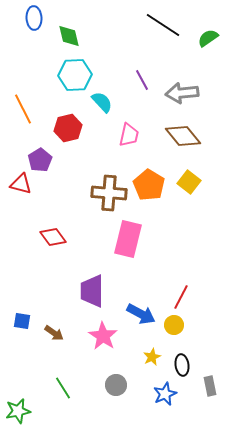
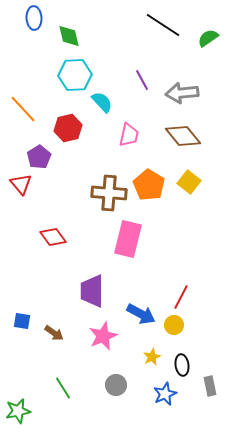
orange line: rotated 16 degrees counterclockwise
purple pentagon: moved 1 px left, 3 px up
red triangle: rotated 35 degrees clockwise
pink star: rotated 16 degrees clockwise
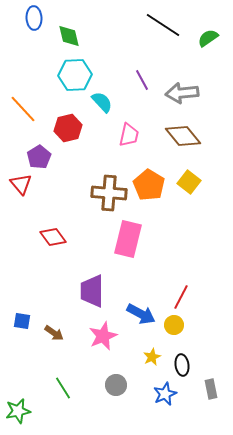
gray rectangle: moved 1 px right, 3 px down
